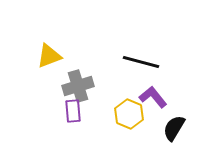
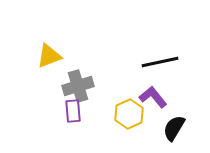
black line: moved 19 px right; rotated 27 degrees counterclockwise
yellow hexagon: rotated 12 degrees clockwise
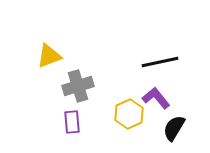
purple L-shape: moved 3 px right, 1 px down
purple rectangle: moved 1 px left, 11 px down
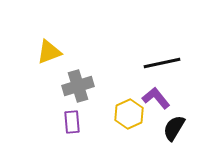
yellow triangle: moved 4 px up
black line: moved 2 px right, 1 px down
